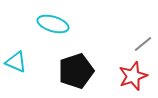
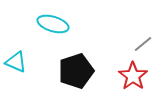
red star: rotated 16 degrees counterclockwise
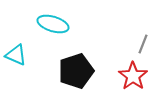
gray line: rotated 30 degrees counterclockwise
cyan triangle: moved 7 px up
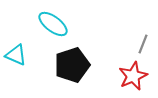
cyan ellipse: rotated 20 degrees clockwise
black pentagon: moved 4 px left, 6 px up
red star: rotated 12 degrees clockwise
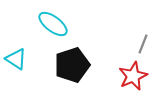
cyan triangle: moved 4 px down; rotated 10 degrees clockwise
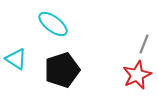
gray line: moved 1 px right
black pentagon: moved 10 px left, 5 px down
red star: moved 4 px right, 1 px up
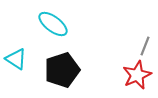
gray line: moved 1 px right, 2 px down
